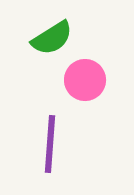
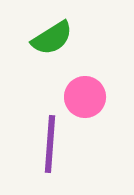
pink circle: moved 17 px down
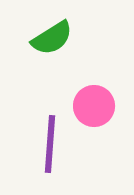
pink circle: moved 9 px right, 9 px down
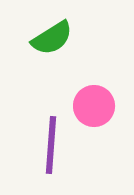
purple line: moved 1 px right, 1 px down
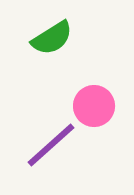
purple line: rotated 44 degrees clockwise
